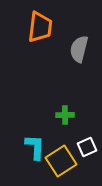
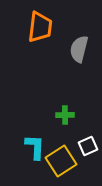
white square: moved 1 px right, 1 px up
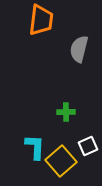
orange trapezoid: moved 1 px right, 7 px up
green cross: moved 1 px right, 3 px up
yellow square: rotated 8 degrees counterclockwise
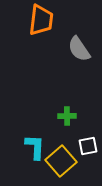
gray semicircle: rotated 48 degrees counterclockwise
green cross: moved 1 px right, 4 px down
white square: rotated 12 degrees clockwise
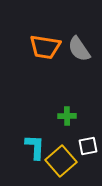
orange trapezoid: moved 4 px right, 27 px down; rotated 92 degrees clockwise
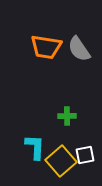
orange trapezoid: moved 1 px right
white square: moved 3 px left, 9 px down
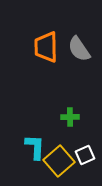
orange trapezoid: rotated 80 degrees clockwise
green cross: moved 3 px right, 1 px down
white square: rotated 12 degrees counterclockwise
yellow square: moved 2 px left
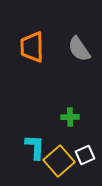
orange trapezoid: moved 14 px left
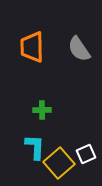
green cross: moved 28 px left, 7 px up
white square: moved 1 px right, 1 px up
yellow square: moved 2 px down
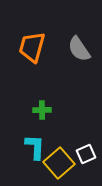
orange trapezoid: rotated 16 degrees clockwise
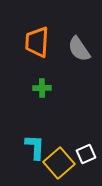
orange trapezoid: moved 5 px right, 5 px up; rotated 12 degrees counterclockwise
green cross: moved 22 px up
